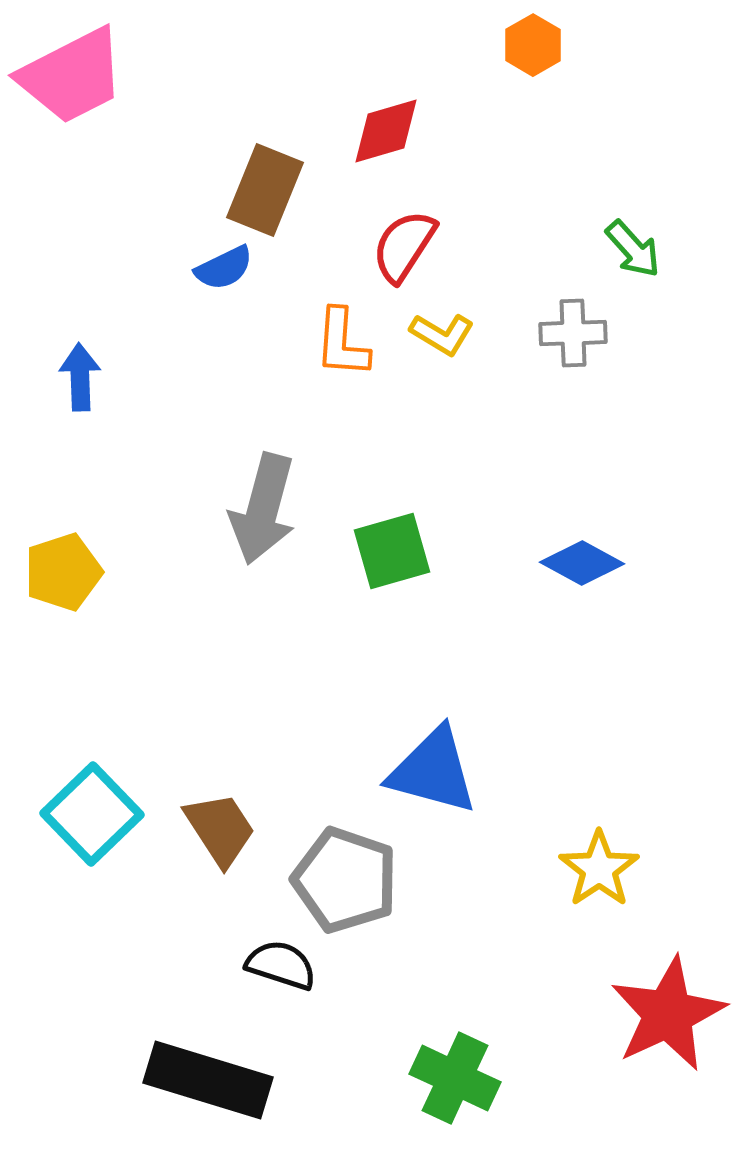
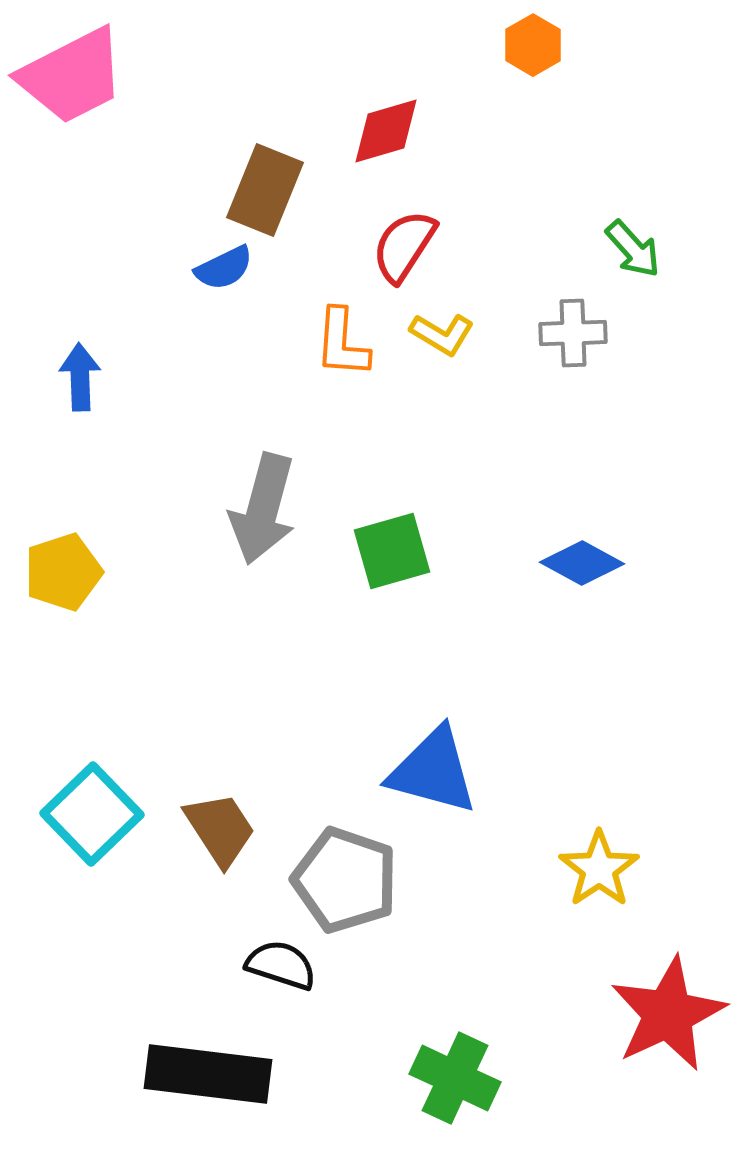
black rectangle: moved 6 px up; rotated 10 degrees counterclockwise
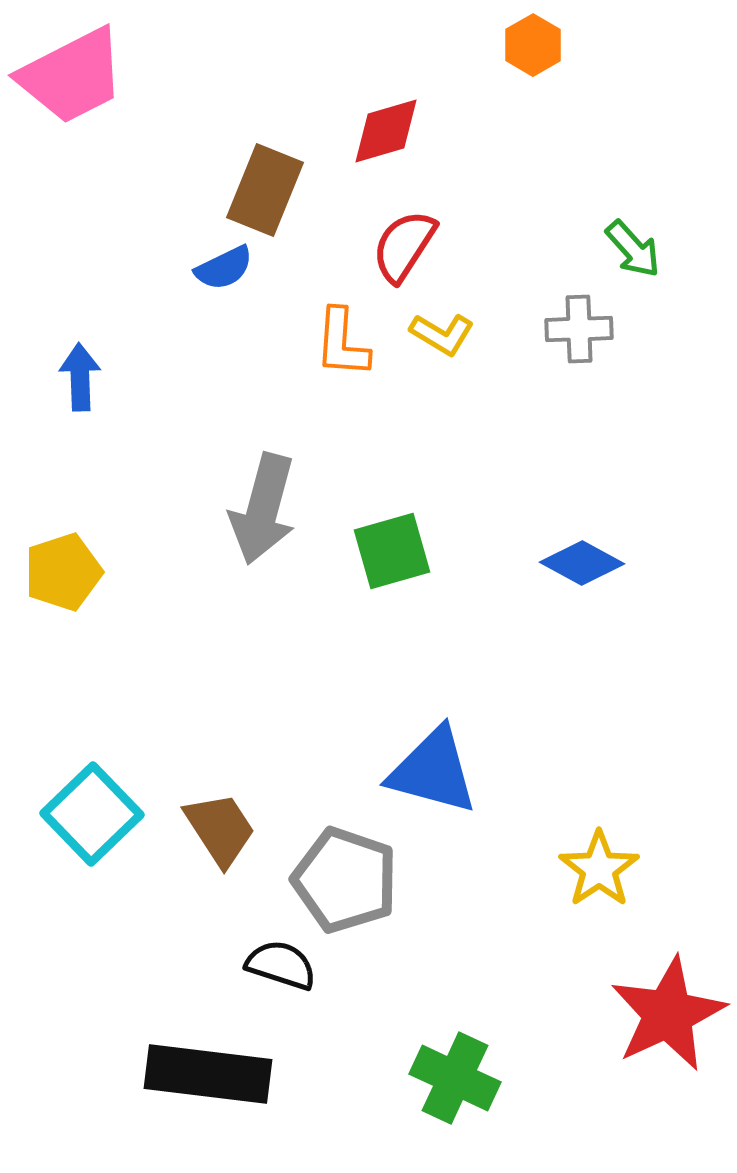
gray cross: moved 6 px right, 4 px up
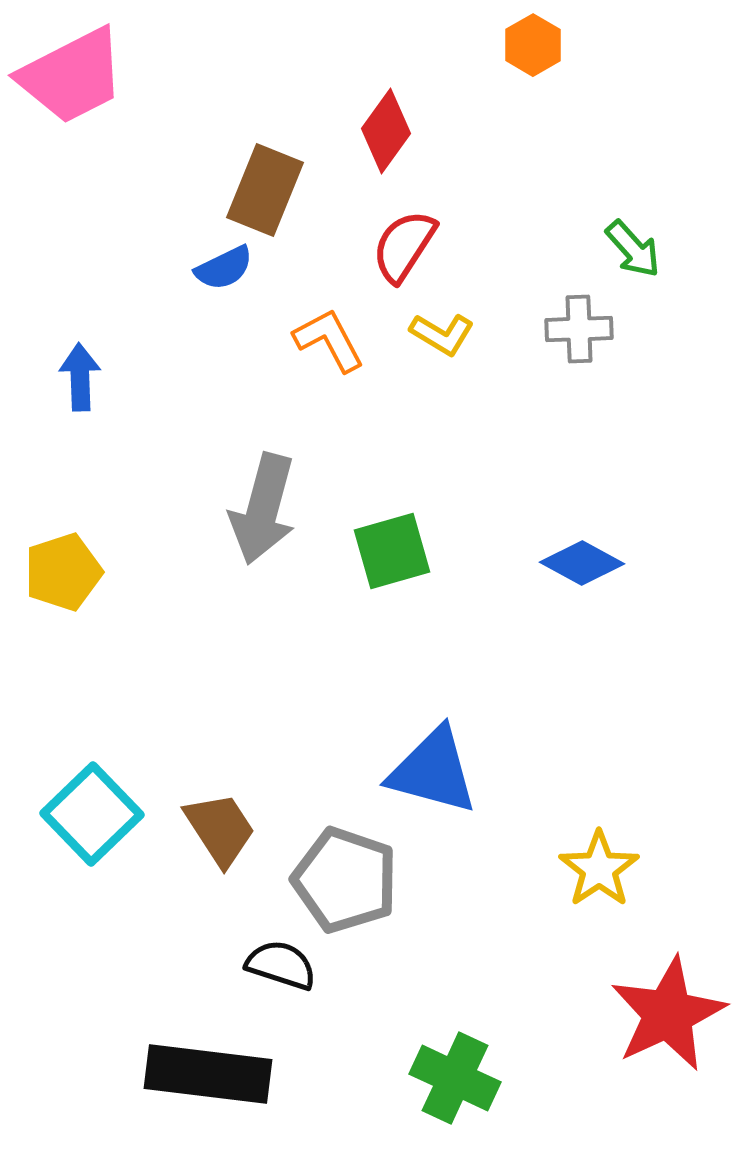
red diamond: rotated 38 degrees counterclockwise
orange L-shape: moved 13 px left, 3 px up; rotated 148 degrees clockwise
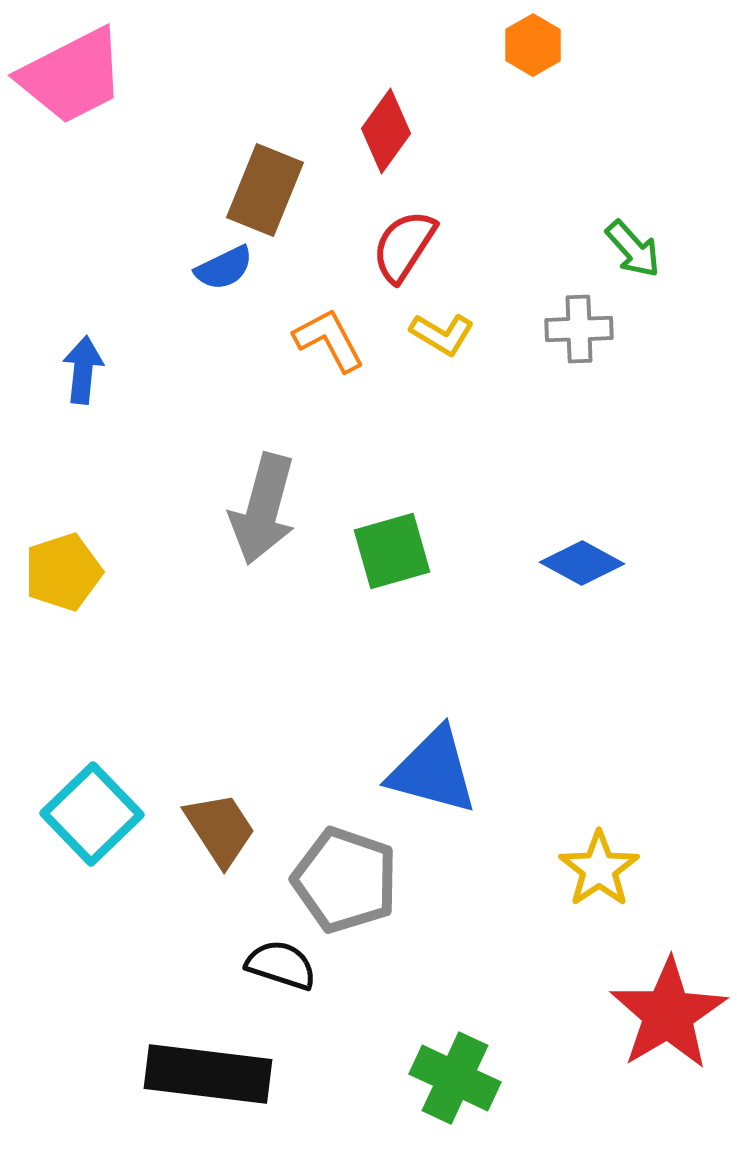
blue arrow: moved 3 px right, 7 px up; rotated 8 degrees clockwise
red star: rotated 6 degrees counterclockwise
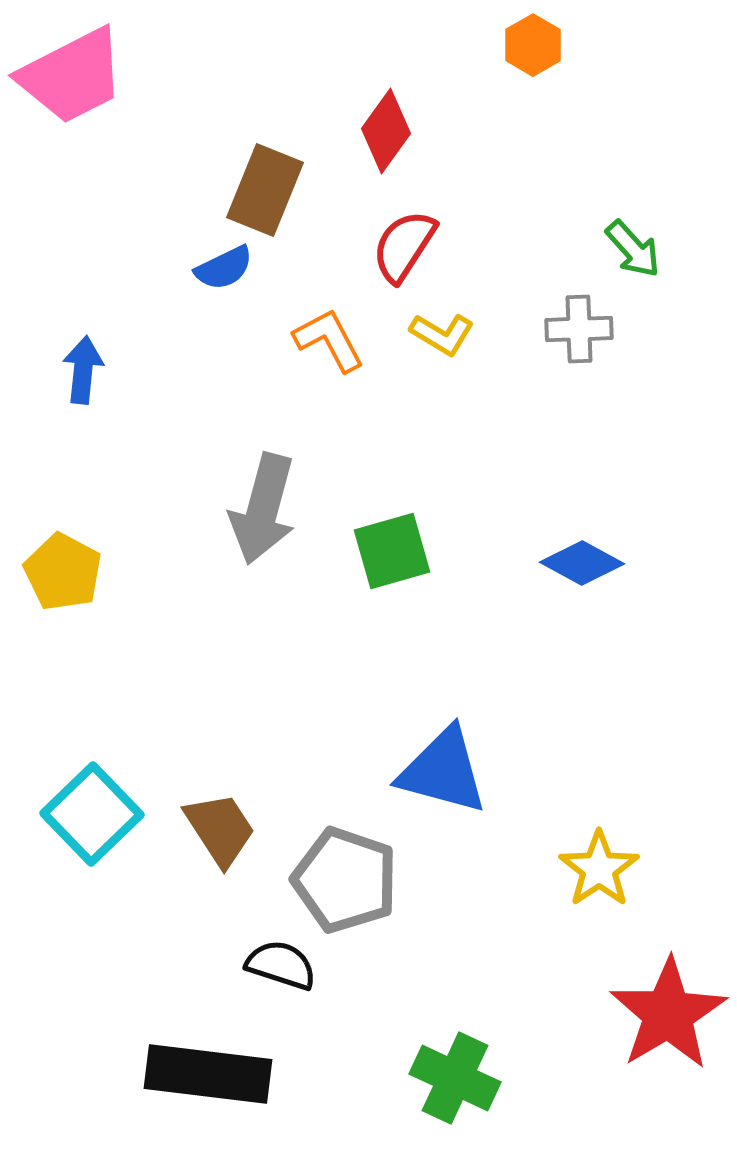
yellow pentagon: rotated 26 degrees counterclockwise
blue triangle: moved 10 px right
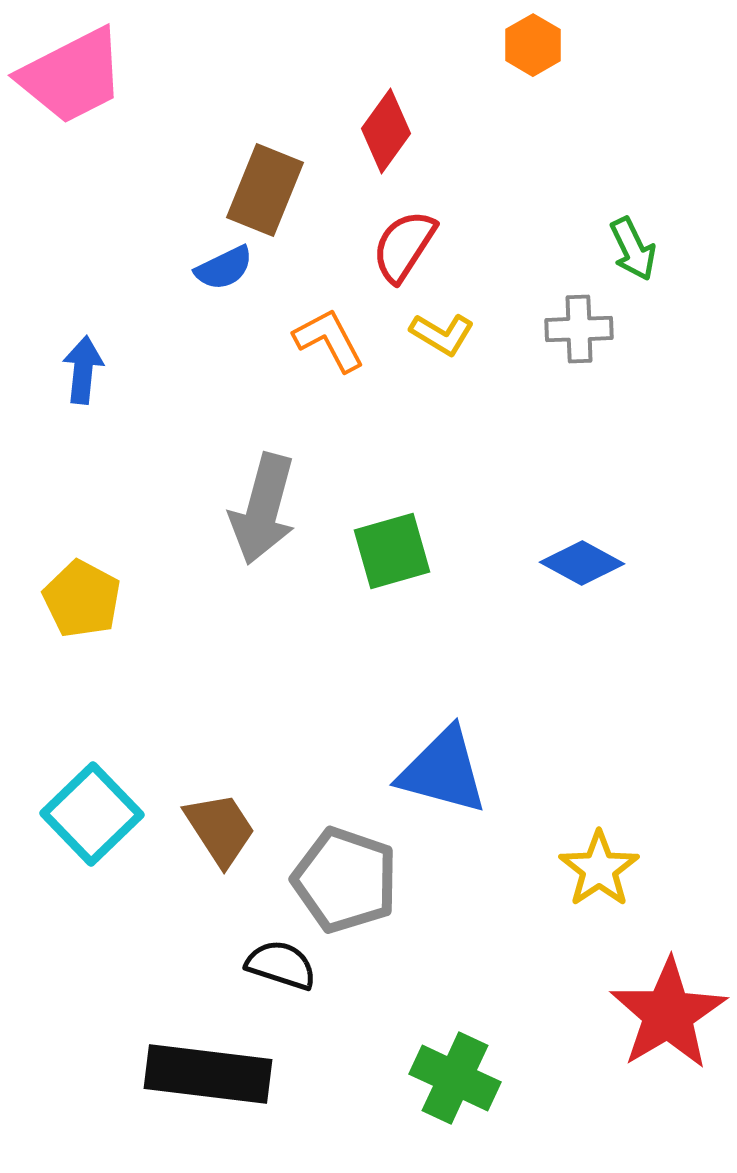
green arrow: rotated 16 degrees clockwise
yellow pentagon: moved 19 px right, 27 px down
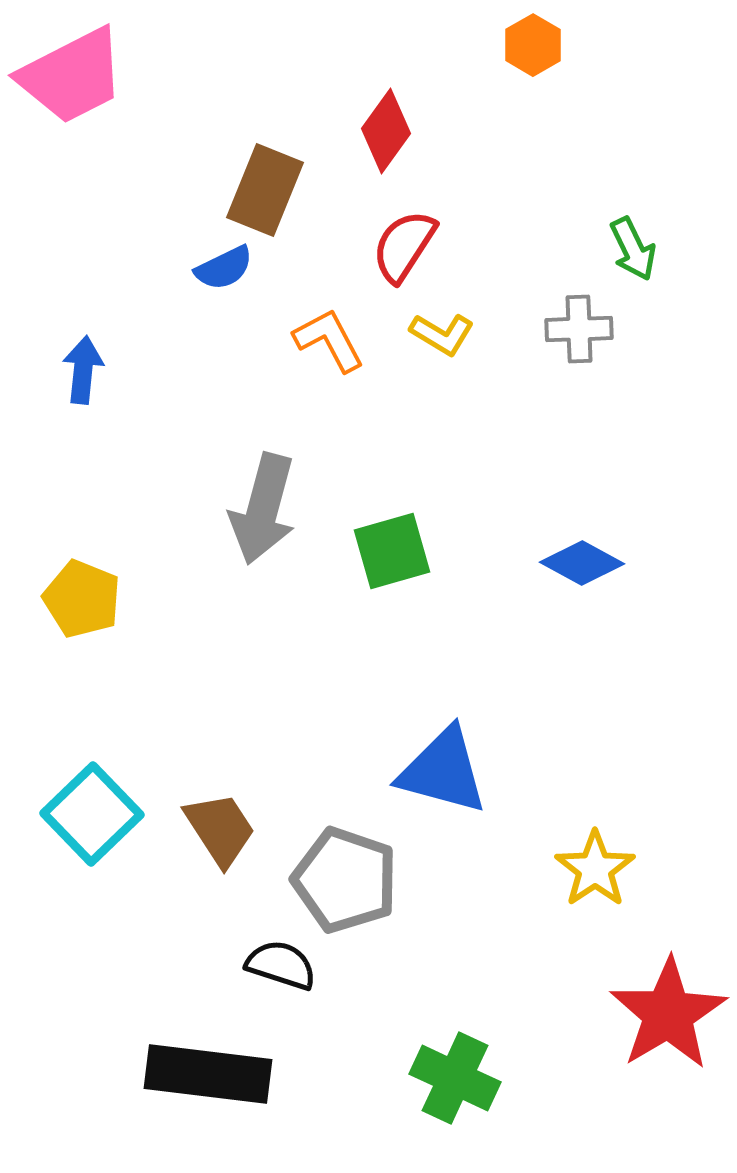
yellow pentagon: rotated 6 degrees counterclockwise
yellow star: moved 4 px left
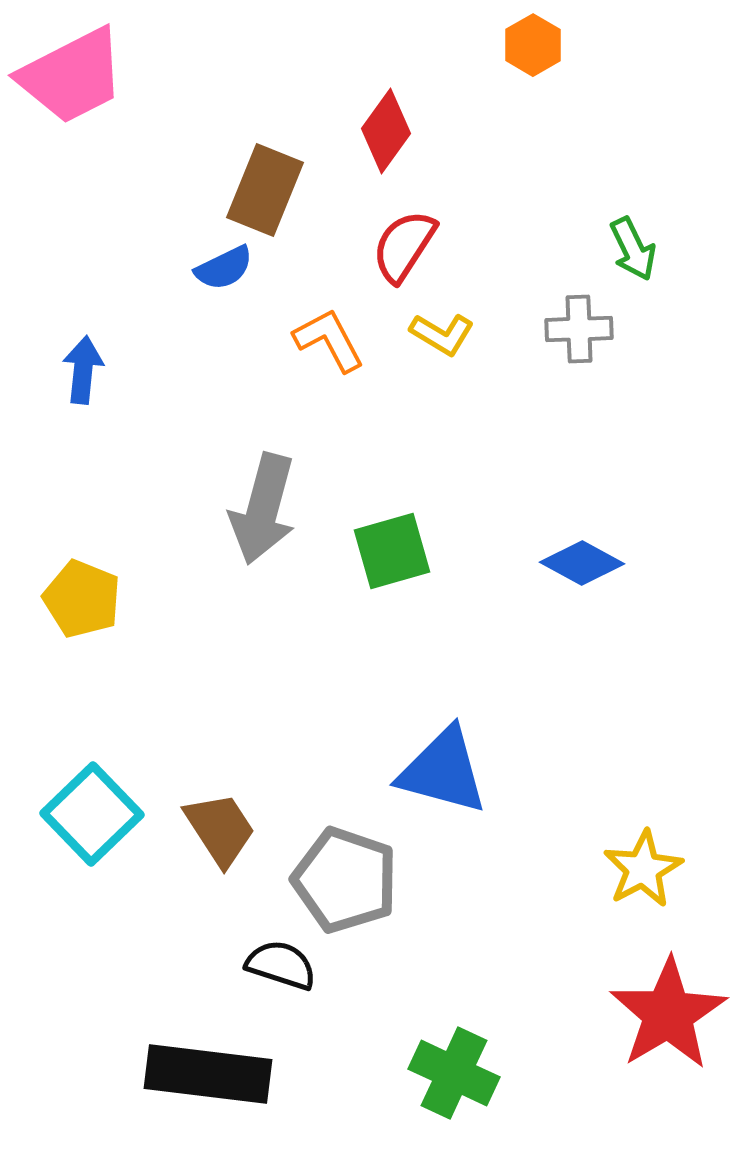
yellow star: moved 48 px right; rotated 6 degrees clockwise
green cross: moved 1 px left, 5 px up
